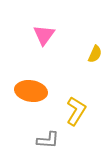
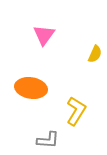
orange ellipse: moved 3 px up
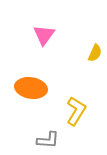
yellow semicircle: moved 1 px up
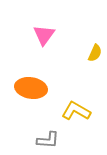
yellow L-shape: rotated 92 degrees counterclockwise
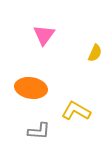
gray L-shape: moved 9 px left, 9 px up
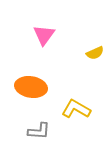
yellow semicircle: rotated 42 degrees clockwise
orange ellipse: moved 1 px up
yellow L-shape: moved 2 px up
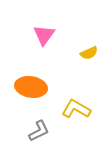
yellow semicircle: moved 6 px left
gray L-shape: rotated 30 degrees counterclockwise
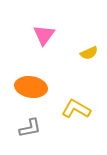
gray L-shape: moved 9 px left, 3 px up; rotated 15 degrees clockwise
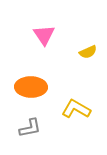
pink triangle: rotated 10 degrees counterclockwise
yellow semicircle: moved 1 px left, 1 px up
orange ellipse: rotated 8 degrees counterclockwise
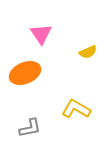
pink triangle: moved 3 px left, 1 px up
orange ellipse: moved 6 px left, 14 px up; rotated 24 degrees counterclockwise
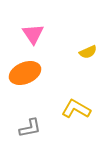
pink triangle: moved 8 px left
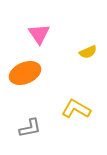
pink triangle: moved 6 px right
